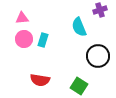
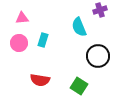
pink circle: moved 5 px left, 4 px down
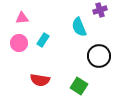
cyan rectangle: rotated 16 degrees clockwise
black circle: moved 1 px right
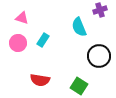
pink triangle: rotated 24 degrees clockwise
pink circle: moved 1 px left
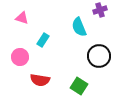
pink circle: moved 2 px right, 14 px down
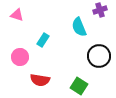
pink triangle: moved 5 px left, 3 px up
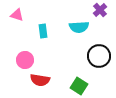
purple cross: rotated 24 degrees counterclockwise
cyan semicircle: rotated 72 degrees counterclockwise
cyan rectangle: moved 9 px up; rotated 40 degrees counterclockwise
pink circle: moved 5 px right, 3 px down
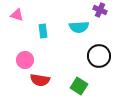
purple cross: rotated 24 degrees counterclockwise
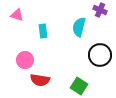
cyan semicircle: rotated 108 degrees clockwise
black circle: moved 1 px right, 1 px up
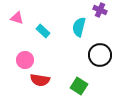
pink triangle: moved 3 px down
cyan rectangle: rotated 40 degrees counterclockwise
